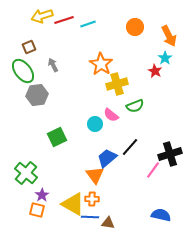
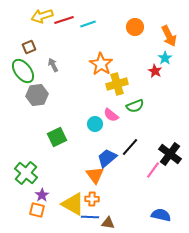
black cross: rotated 35 degrees counterclockwise
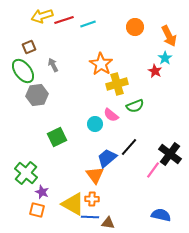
black line: moved 1 px left
purple star: moved 3 px up; rotated 16 degrees counterclockwise
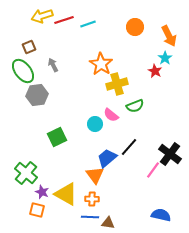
yellow triangle: moved 7 px left, 10 px up
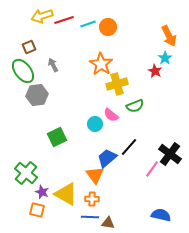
orange circle: moved 27 px left
pink line: moved 1 px left, 1 px up
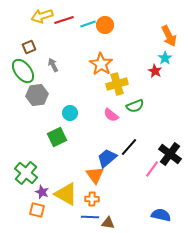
orange circle: moved 3 px left, 2 px up
cyan circle: moved 25 px left, 11 px up
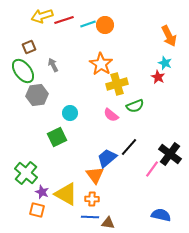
cyan star: moved 5 px down; rotated 16 degrees counterclockwise
red star: moved 3 px right, 6 px down
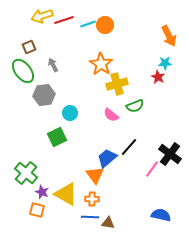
cyan star: rotated 24 degrees counterclockwise
gray hexagon: moved 7 px right
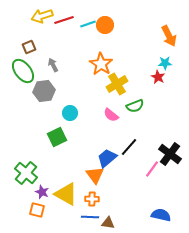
yellow cross: rotated 15 degrees counterclockwise
gray hexagon: moved 4 px up
